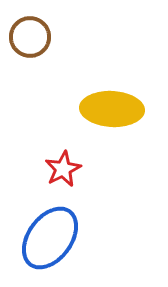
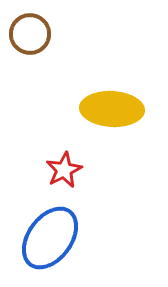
brown circle: moved 3 px up
red star: moved 1 px right, 1 px down
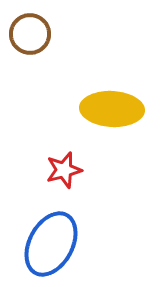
red star: rotated 12 degrees clockwise
blue ellipse: moved 1 px right, 6 px down; rotated 8 degrees counterclockwise
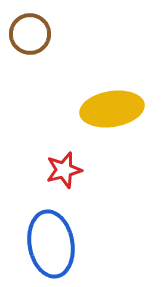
yellow ellipse: rotated 12 degrees counterclockwise
blue ellipse: rotated 38 degrees counterclockwise
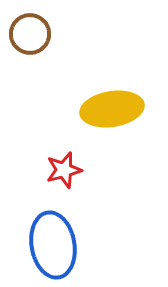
blue ellipse: moved 2 px right, 1 px down
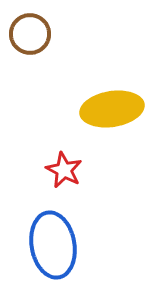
red star: rotated 30 degrees counterclockwise
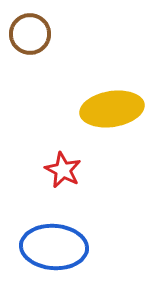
red star: moved 1 px left
blue ellipse: moved 1 px right, 2 px down; rotated 76 degrees counterclockwise
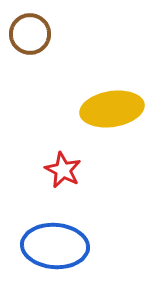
blue ellipse: moved 1 px right, 1 px up
